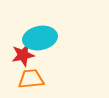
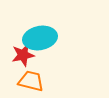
orange trapezoid: moved 2 px down; rotated 20 degrees clockwise
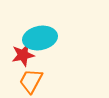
orange trapezoid: rotated 76 degrees counterclockwise
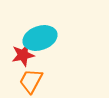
cyan ellipse: rotated 8 degrees counterclockwise
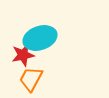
orange trapezoid: moved 2 px up
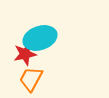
red star: moved 2 px right, 1 px up
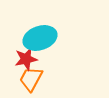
red star: moved 1 px right, 5 px down
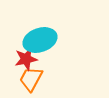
cyan ellipse: moved 2 px down
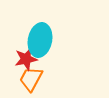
cyan ellipse: rotated 60 degrees counterclockwise
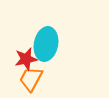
cyan ellipse: moved 6 px right, 4 px down
